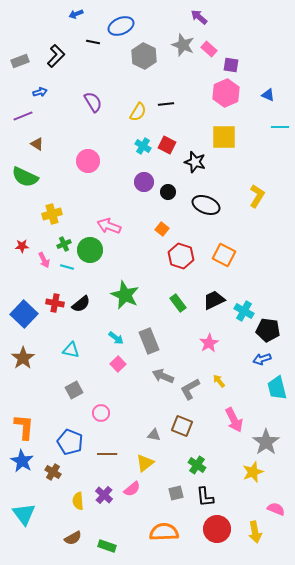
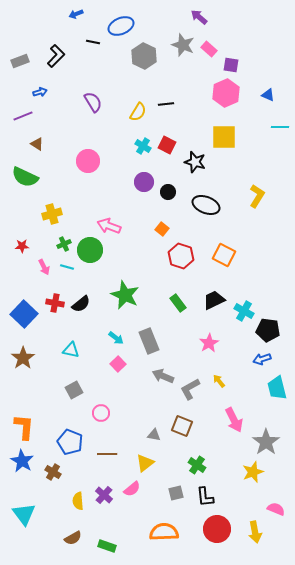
pink arrow at (44, 260): moved 7 px down
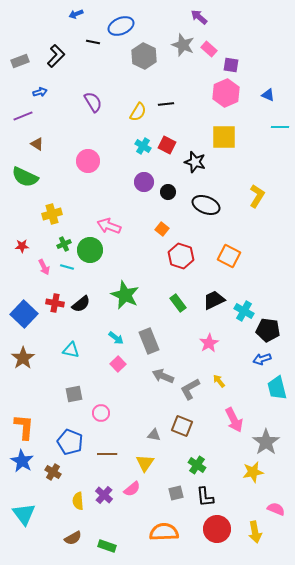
orange square at (224, 255): moved 5 px right, 1 px down
gray square at (74, 390): moved 4 px down; rotated 18 degrees clockwise
yellow triangle at (145, 463): rotated 18 degrees counterclockwise
yellow star at (253, 472): rotated 10 degrees clockwise
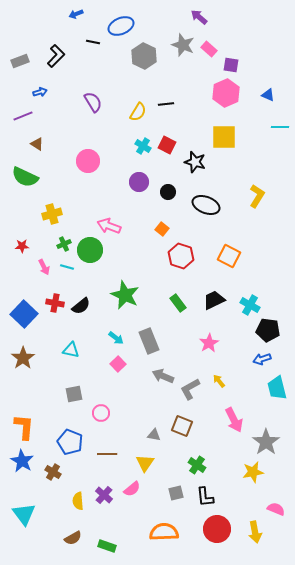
purple circle at (144, 182): moved 5 px left
black semicircle at (81, 304): moved 2 px down
cyan cross at (244, 311): moved 6 px right, 6 px up
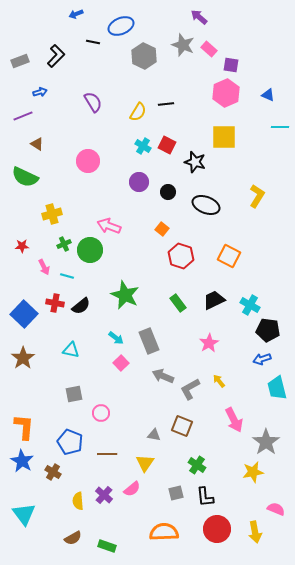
cyan line at (67, 267): moved 9 px down
pink square at (118, 364): moved 3 px right, 1 px up
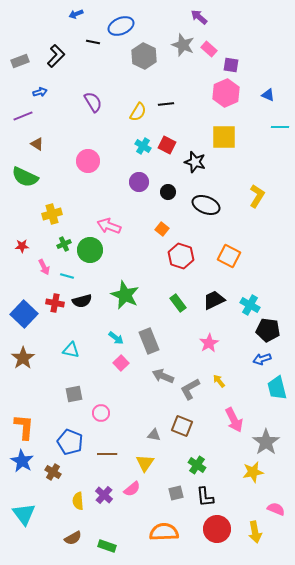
black semicircle at (81, 306): moved 1 px right, 5 px up; rotated 24 degrees clockwise
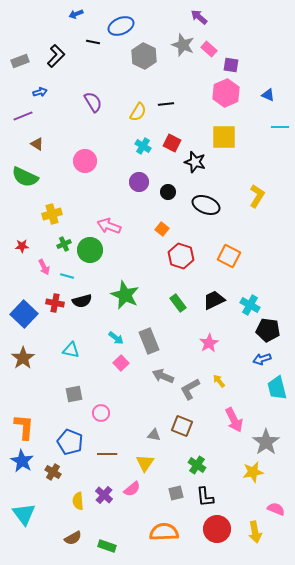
red square at (167, 145): moved 5 px right, 2 px up
pink circle at (88, 161): moved 3 px left
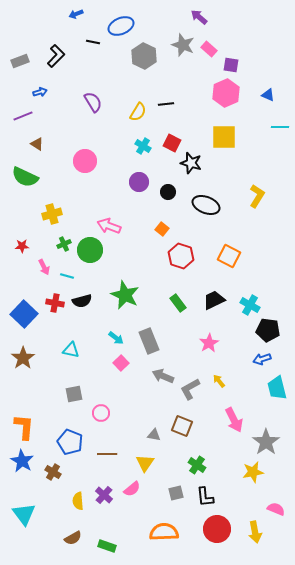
black star at (195, 162): moved 4 px left, 1 px down
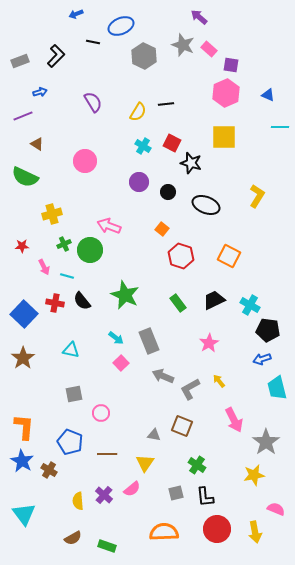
black semicircle at (82, 301): rotated 66 degrees clockwise
brown cross at (53, 472): moved 4 px left, 2 px up
yellow star at (253, 472): moved 1 px right, 3 px down
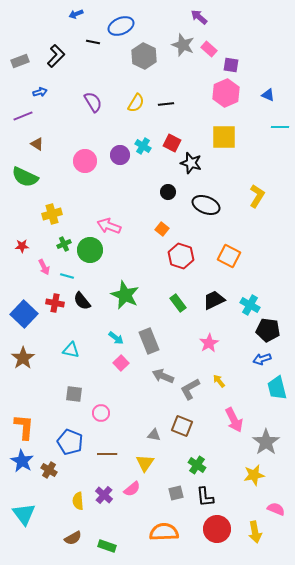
yellow semicircle at (138, 112): moved 2 px left, 9 px up
purple circle at (139, 182): moved 19 px left, 27 px up
gray square at (74, 394): rotated 18 degrees clockwise
